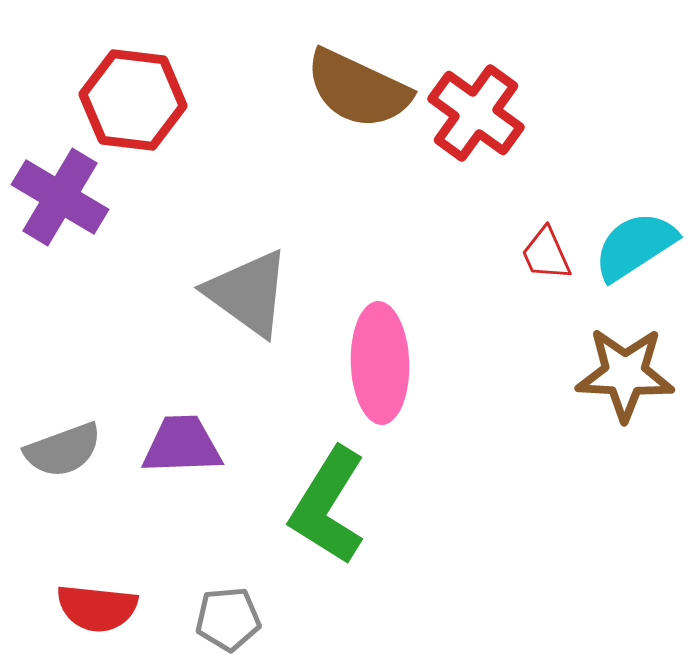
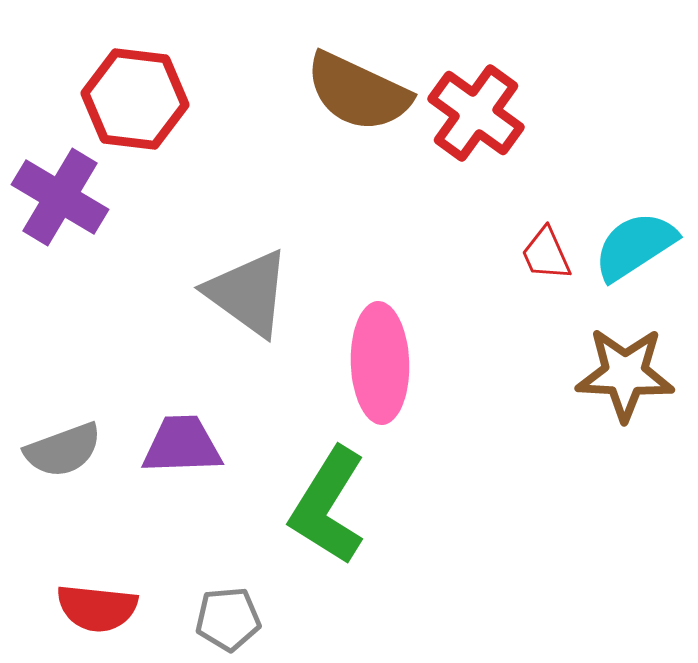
brown semicircle: moved 3 px down
red hexagon: moved 2 px right, 1 px up
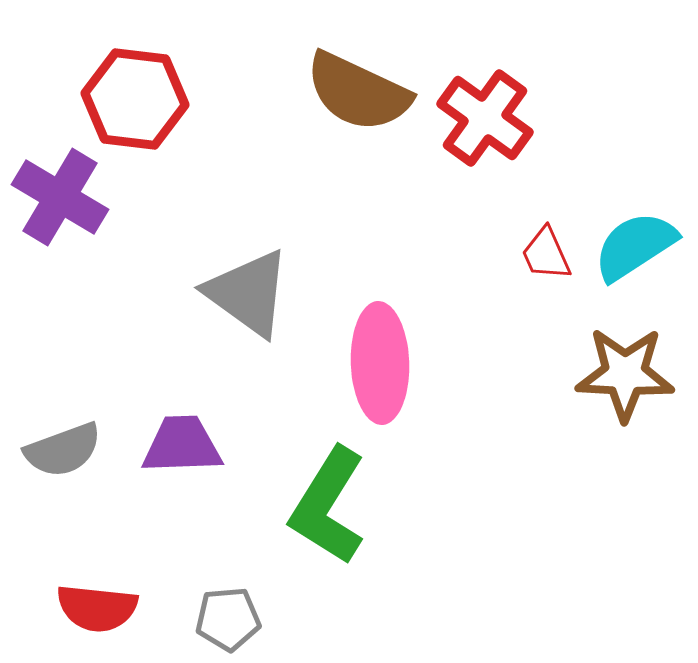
red cross: moved 9 px right, 5 px down
